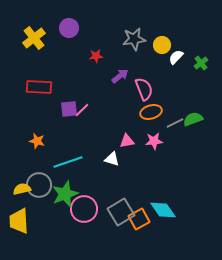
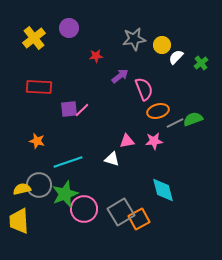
orange ellipse: moved 7 px right, 1 px up
cyan diamond: moved 20 px up; rotated 20 degrees clockwise
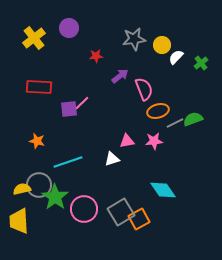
pink line: moved 7 px up
white triangle: rotated 35 degrees counterclockwise
cyan diamond: rotated 20 degrees counterclockwise
green star: moved 10 px left, 3 px down; rotated 16 degrees counterclockwise
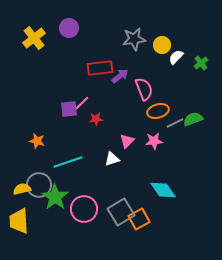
red star: moved 63 px down
red rectangle: moved 61 px right, 19 px up; rotated 10 degrees counterclockwise
pink triangle: rotated 35 degrees counterclockwise
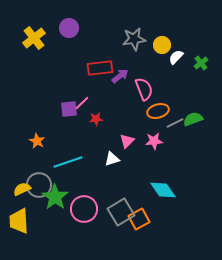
orange star: rotated 14 degrees clockwise
yellow semicircle: rotated 12 degrees counterclockwise
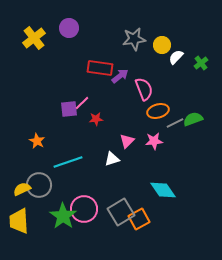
red rectangle: rotated 15 degrees clockwise
green star: moved 8 px right, 19 px down
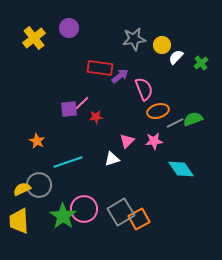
red star: moved 2 px up
cyan diamond: moved 18 px right, 21 px up
